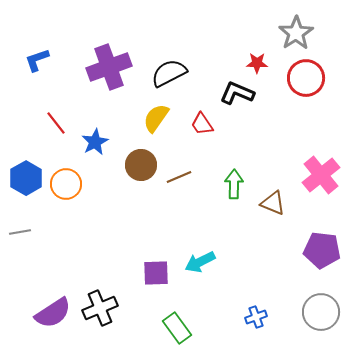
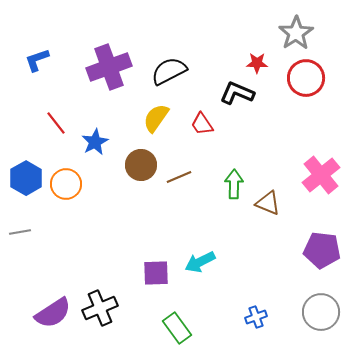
black semicircle: moved 2 px up
brown triangle: moved 5 px left
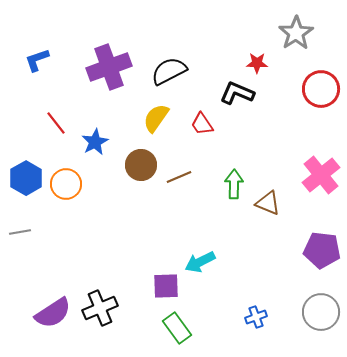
red circle: moved 15 px right, 11 px down
purple square: moved 10 px right, 13 px down
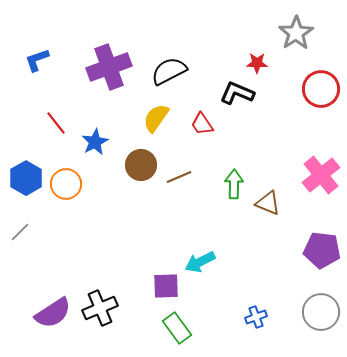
gray line: rotated 35 degrees counterclockwise
